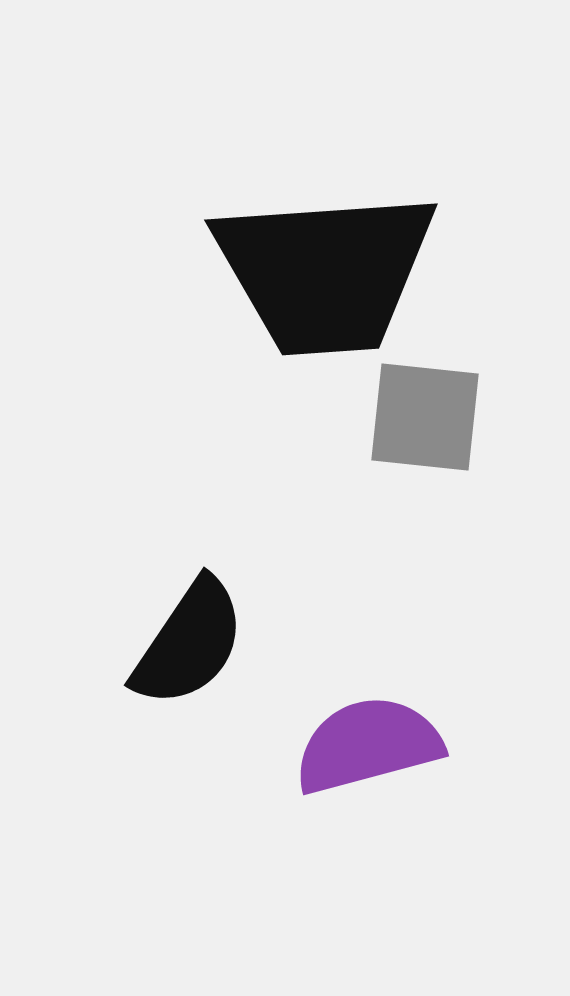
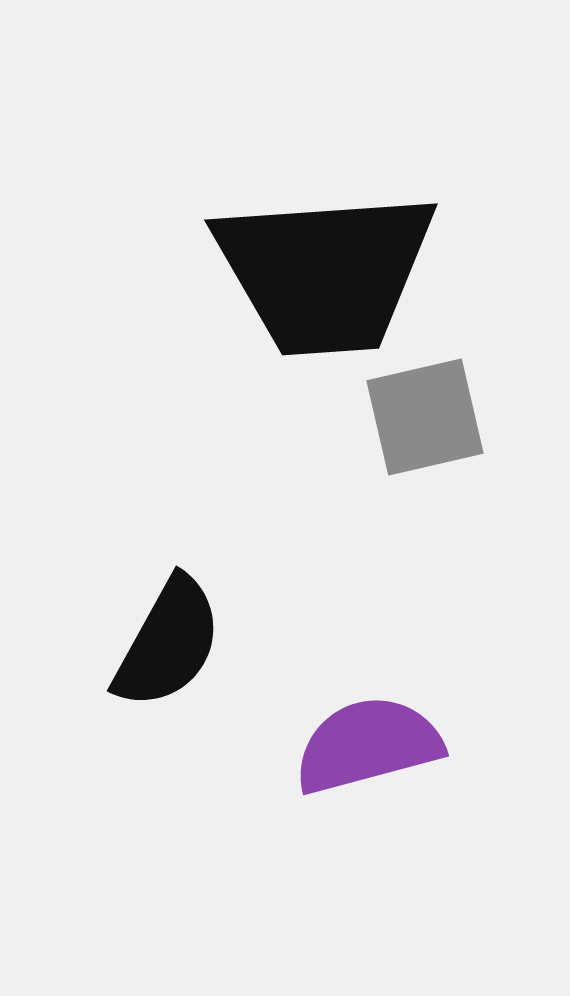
gray square: rotated 19 degrees counterclockwise
black semicircle: moved 21 px left; rotated 5 degrees counterclockwise
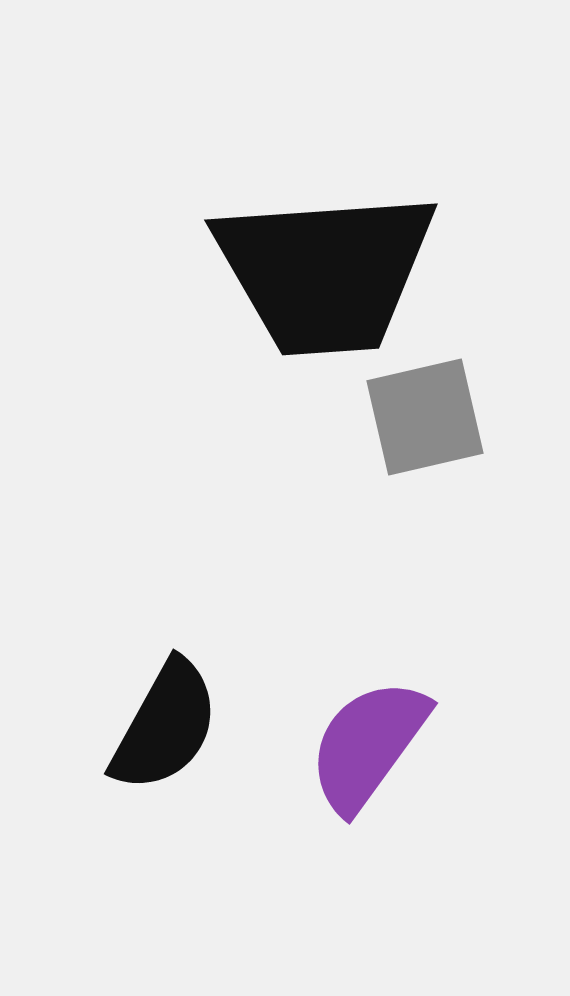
black semicircle: moved 3 px left, 83 px down
purple semicircle: rotated 39 degrees counterclockwise
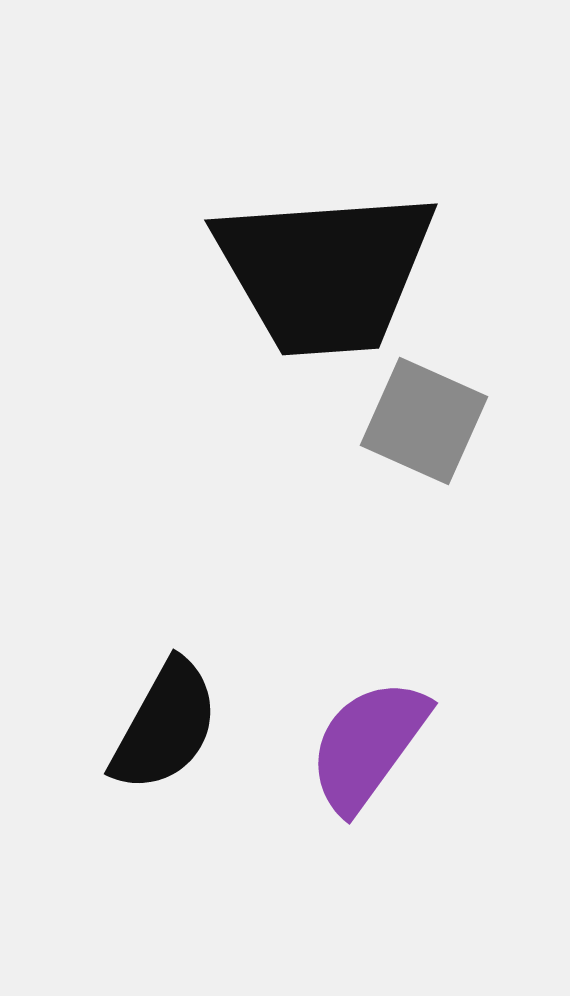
gray square: moved 1 px left, 4 px down; rotated 37 degrees clockwise
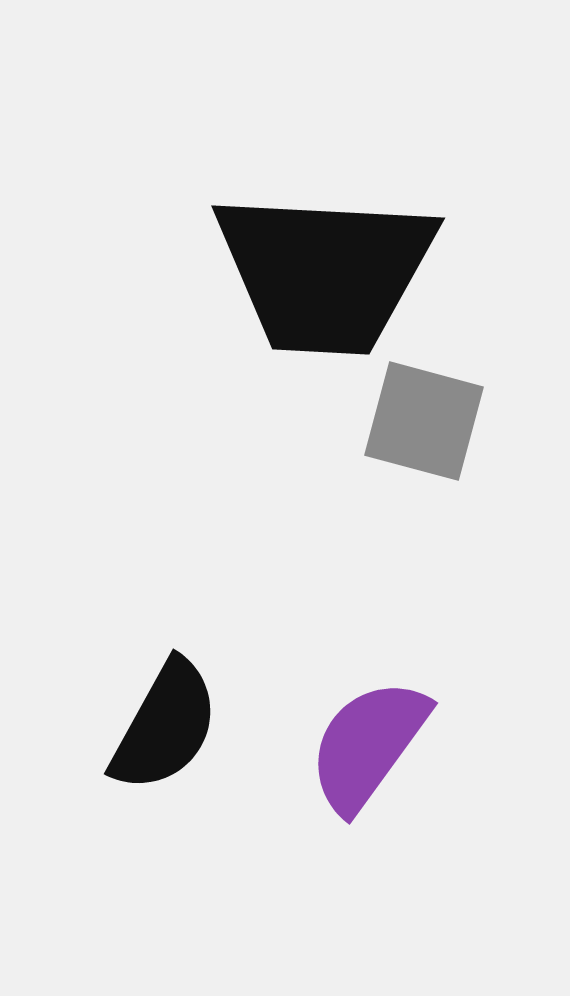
black trapezoid: rotated 7 degrees clockwise
gray square: rotated 9 degrees counterclockwise
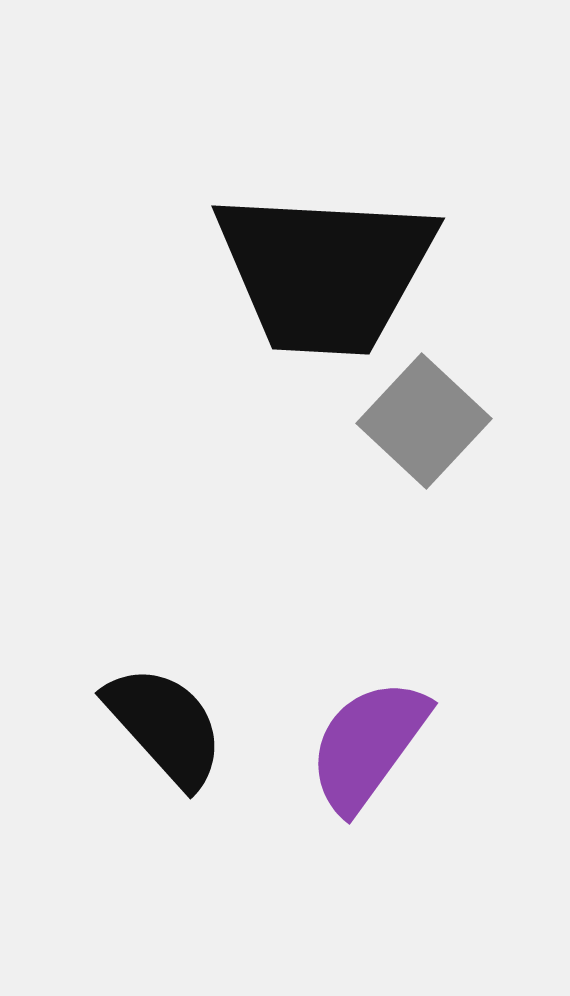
gray square: rotated 28 degrees clockwise
black semicircle: rotated 71 degrees counterclockwise
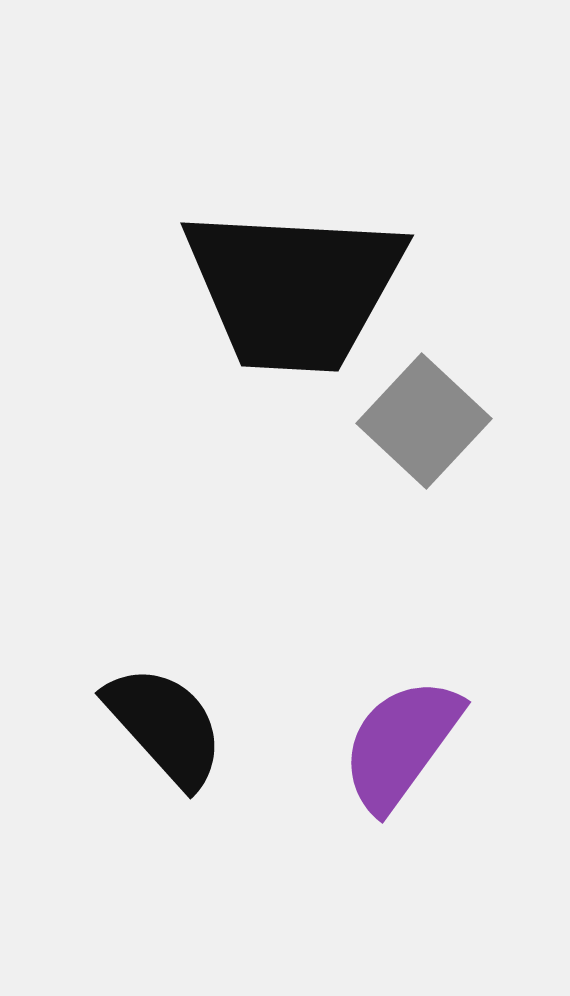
black trapezoid: moved 31 px left, 17 px down
purple semicircle: moved 33 px right, 1 px up
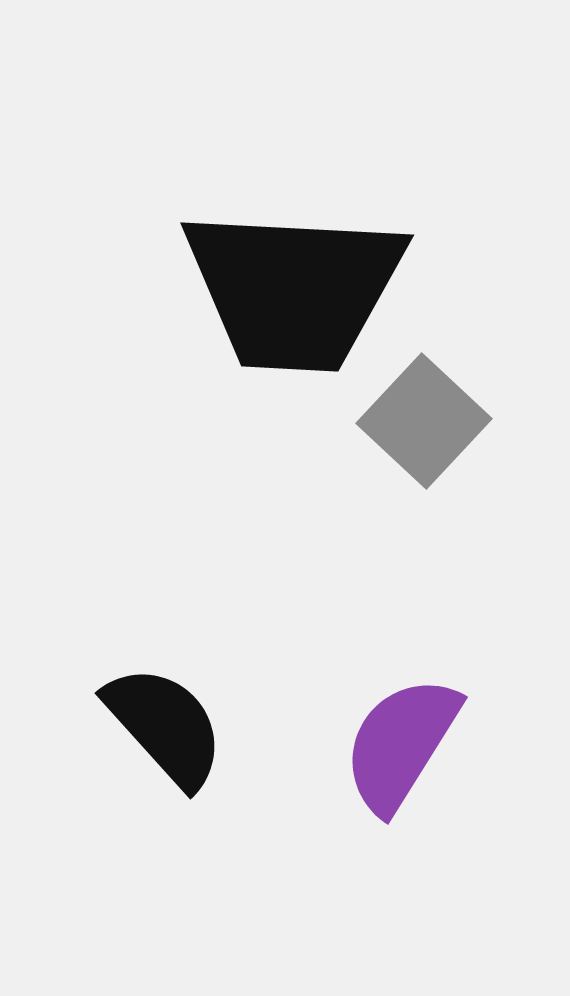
purple semicircle: rotated 4 degrees counterclockwise
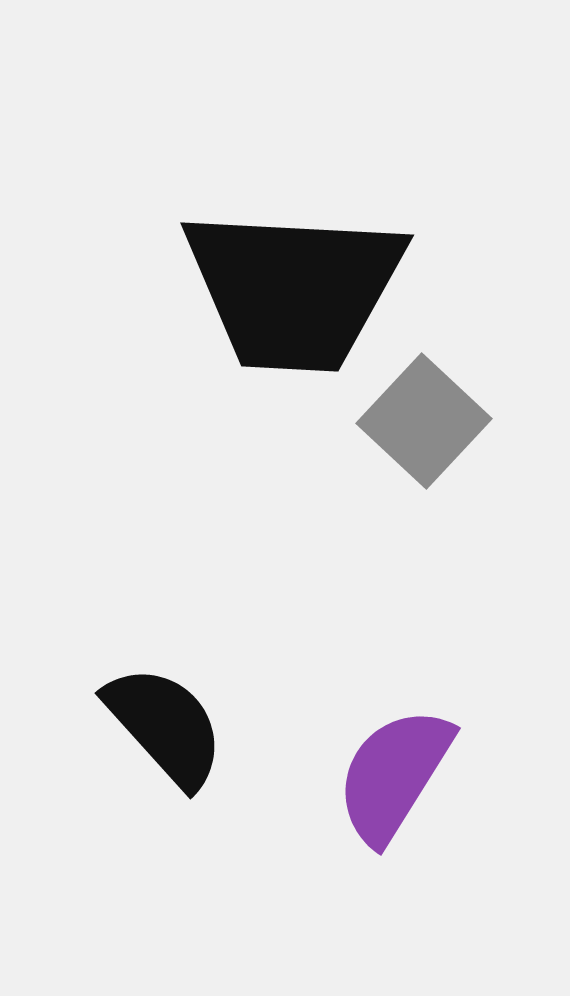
purple semicircle: moved 7 px left, 31 px down
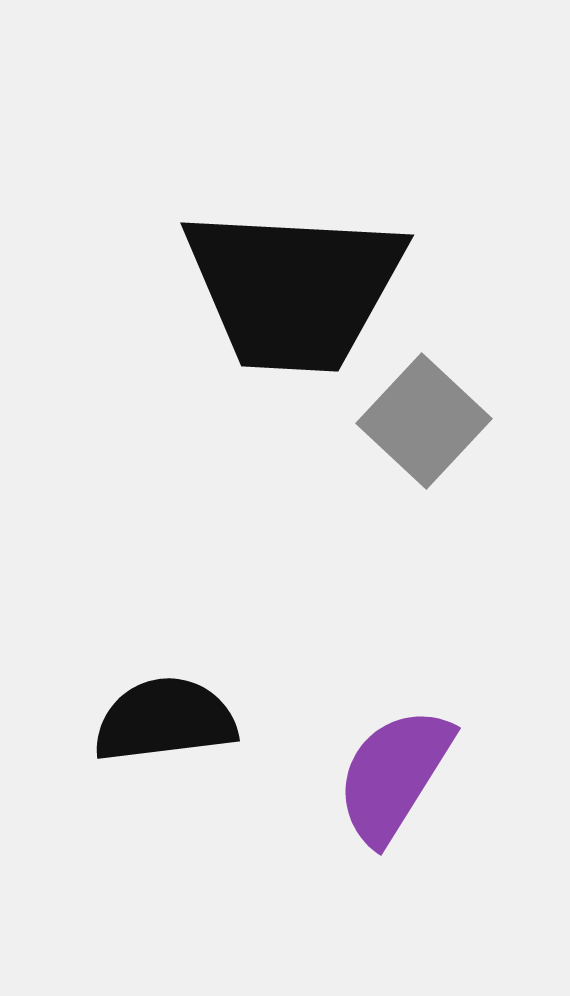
black semicircle: moved 6 px up; rotated 55 degrees counterclockwise
